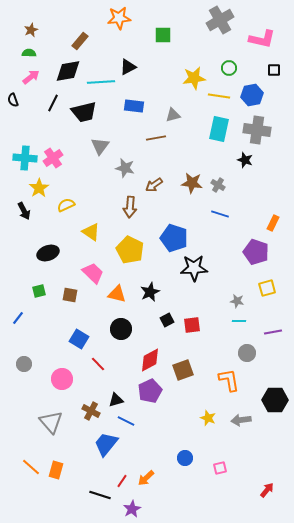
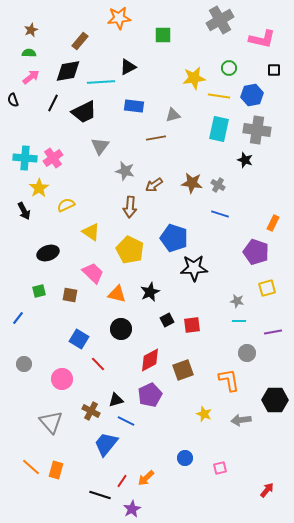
black trapezoid at (84, 112): rotated 12 degrees counterclockwise
gray star at (125, 168): moved 3 px down
purple pentagon at (150, 391): moved 4 px down
yellow star at (208, 418): moved 4 px left, 4 px up
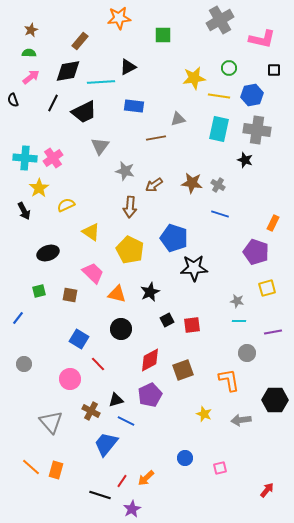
gray triangle at (173, 115): moved 5 px right, 4 px down
pink circle at (62, 379): moved 8 px right
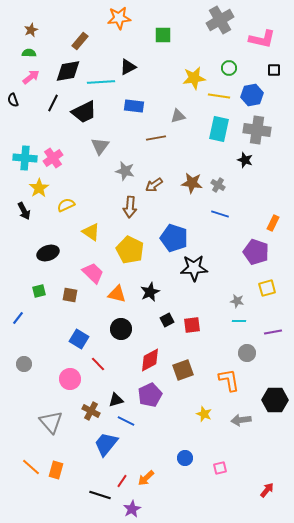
gray triangle at (178, 119): moved 3 px up
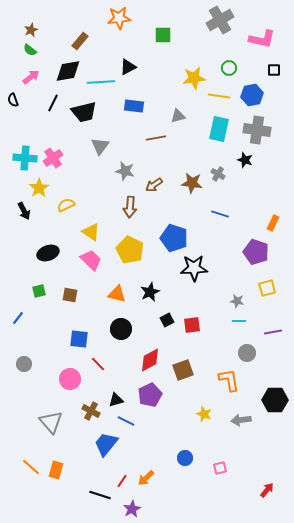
green semicircle at (29, 53): moved 1 px right, 3 px up; rotated 144 degrees counterclockwise
black trapezoid at (84, 112): rotated 12 degrees clockwise
gray cross at (218, 185): moved 11 px up
pink trapezoid at (93, 273): moved 2 px left, 13 px up
blue square at (79, 339): rotated 24 degrees counterclockwise
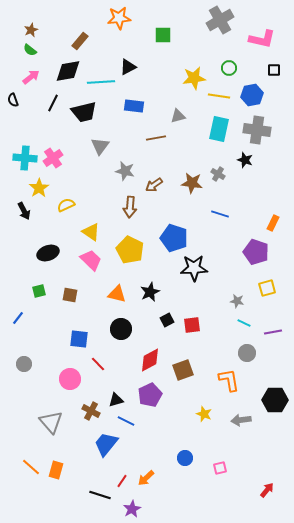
cyan line at (239, 321): moved 5 px right, 2 px down; rotated 24 degrees clockwise
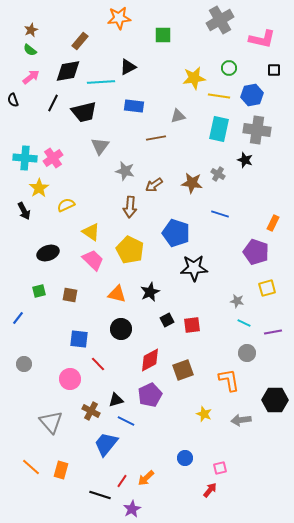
blue pentagon at (174, 238): moved 2 px right, 5 px up
pink trapezoid at (91, 260): moved 2 px right
orange rectangle at (56, 470): moved 5 px right
red arrow at (267, 490): moved 57 px left
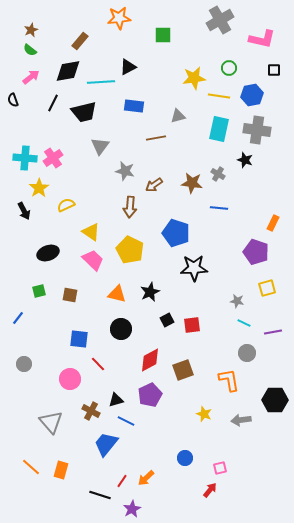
blue line at (220, 214): moved 1 px left, 6 px up; rotated 12 degrees counterclockwise
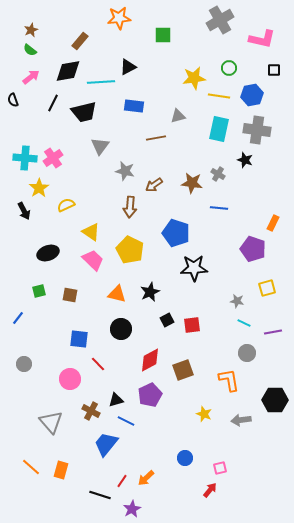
purple pentagon at (256, 252): moved 3 px left, 3 px up
